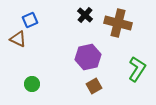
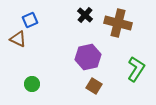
green L-shape: moved 1 px left
brown square: rotated 28 degrees counterclockwise
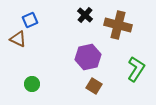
brown cross: moved 2 px down
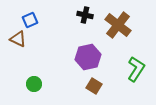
black cross: rotated 28 degrees counterclockwise
brown cross: rotated 24 degrees clockwise
green circle: moved 2 px right
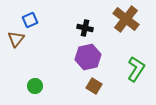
black cross: moved 13 px down
brown cross: moved 8 px right, 6 px up
brown triangle: moved 2 px left; rotated 42 degrees clockwise
green circle: moved 1 px right, 2 px down
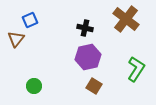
green circle: moved 1 px left
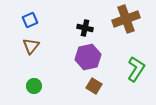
brown cross: rotated 32 degrees clockwise
brown triangle: moved 15 px right, 7 px down
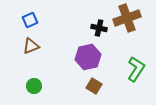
brown cross: moved 1 px right, 1 px up
black cross: moved 14 px right
brown triangle: rotated 30 degrees clockwise
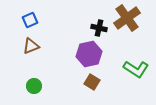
brown cross: rotated 16 degrees counterclockwise
purple hexagon: moved 1 px right, 3 px up
green L-shape: rotated 90 degrees clockwise
brown square: moved 2 px left, 4 px up
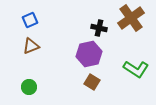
brown cross: moved 4 px right
green circle: moved 5 px left, 1 px down
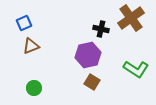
blue square: moved 6 px left, 3 px down
black cross: moved 2 px right, 1 px down
purple hexagon: moved 1 px left, 1 px down
green circle: moved 5 px right, 1 px down
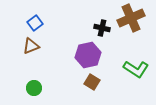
brown cross: rotated 12 degrees clockwise
blue square: moved 11 px right; rotated 14 degrees counterclockwise
black cross: moved 1 px right, 1 px up
